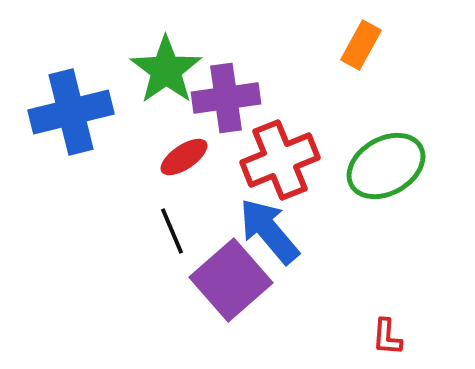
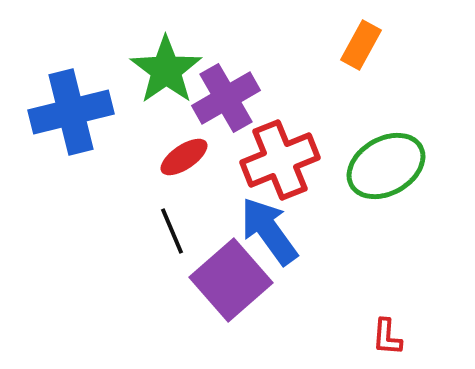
purple cross: rotated 22 degrees counterclockwise
blue arrow: rotated 4 degrees clockwise
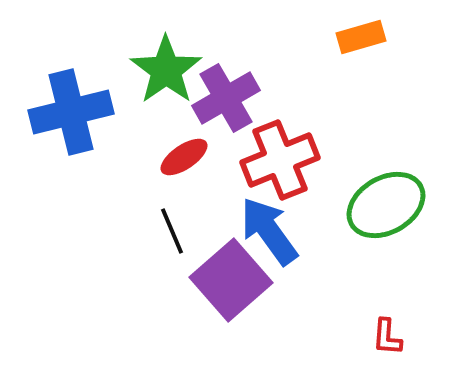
orange rectangle: moved 8 px up; rotated 45 degrees clockwise
green ellipse: moved 39 px down
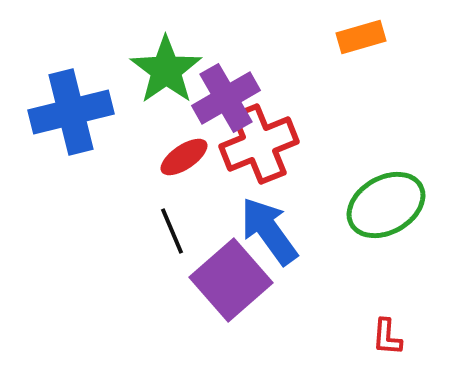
red cross: moved 21 px left, 16 px up
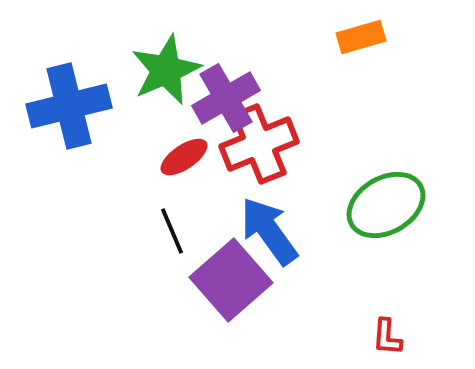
green star: rotated 12 degrees clockwise
blue cross: moved 2 px left, 6 px up
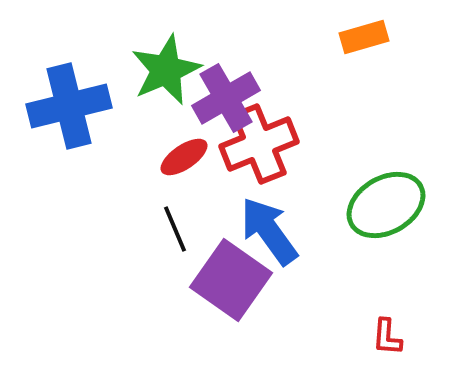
orange rectangle: moved 3 px right
black line: moved 3 px right, 2 px up
purple square: rotated 14 degrees counterclockwise
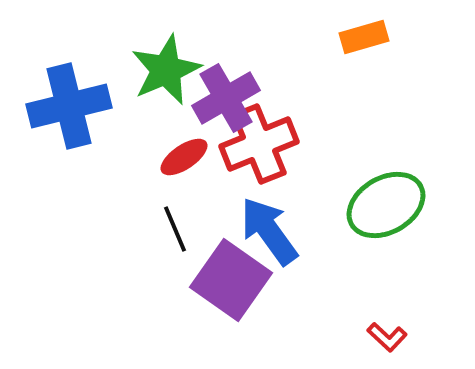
red L-shape: rotated 51 degrees counterclockwise
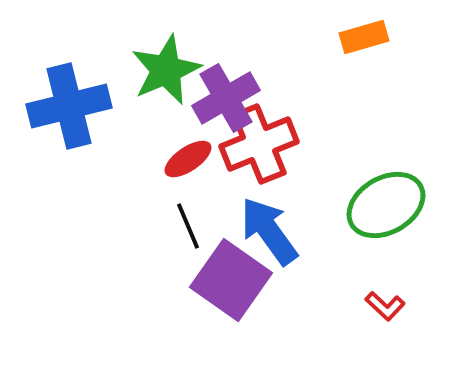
red ellipse: moved 4 px right, 2 px down
black line: moved 13 px right, 3 px up
red L-shape: moved 2 px left, 31 px up
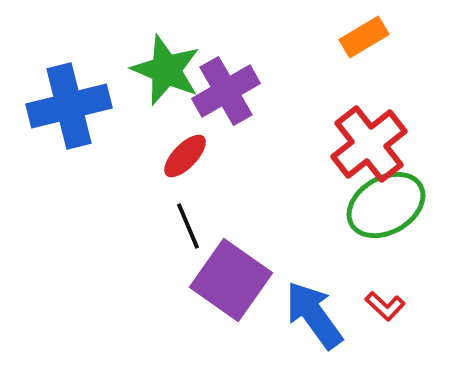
orange rectangle: rotated 15 degrees counterclockwise
green star: rotated 26 degrees counterclockwise
purple cross: moved 7 px up
red cross: moved 110 px right; rotated 16 degrees counterclockwise
red ellipse: moved 3 px left, 3 px up; rotated 12 degrees counterclockwise
blue arrow: moved 45 px right, 84 px down
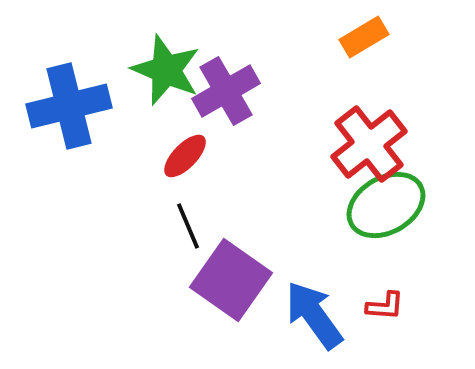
red L-shape: rotated 39 degrees counterclockwise
